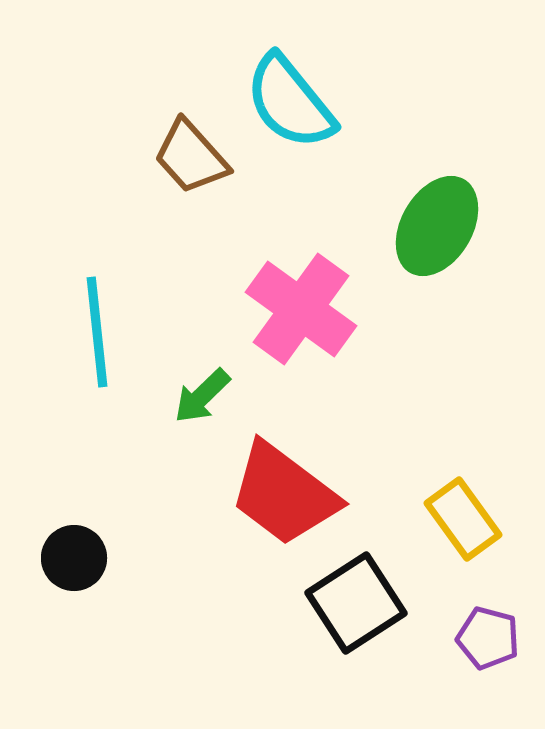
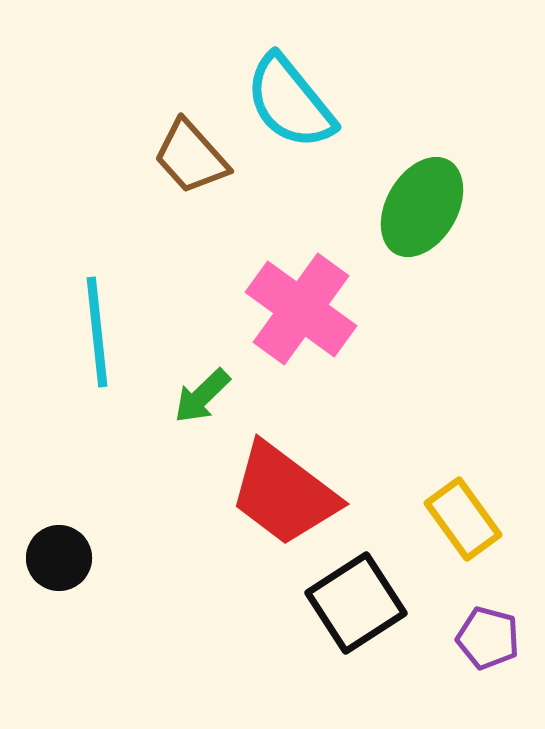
green ellipse: moved 15 px left, 19 px up
black circle: moved 15 px left
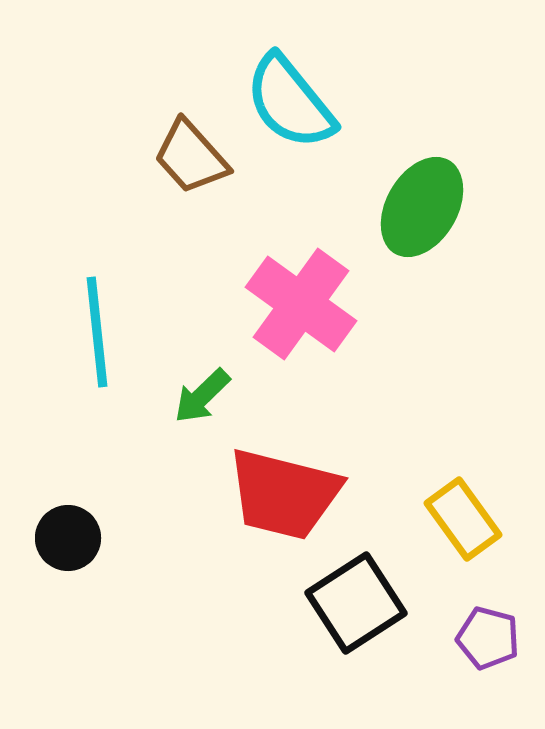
pink cross: moved 5 px up
red trapezoid: rotated 23 degrees counterclockwise
black circle: moved 9 px right, 20 px up
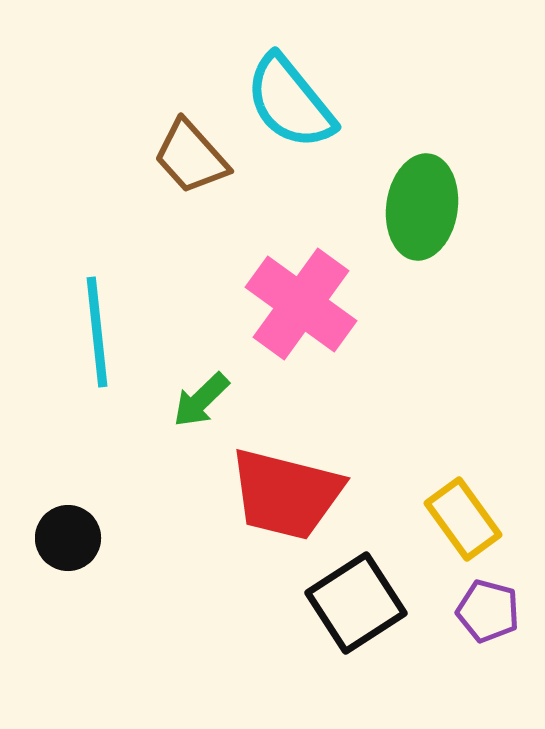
green ellipse: rotated 22 degrees counterclockwise
green arrow: moved 1 px left, 4 px down
red trapezoid: moved 2 px right
purple pentagon: moved 27 px up
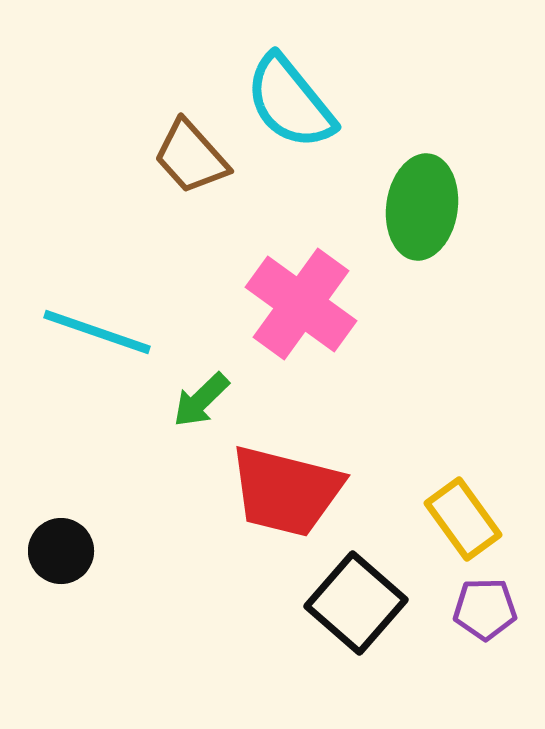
cyan line: rotated 65 degrees counterclockwise
red trapezoid: moved 3 px up
black circle: moved 7 px left, 13 px down
black square: rotated 16 degrees counterclockwise
purple pentagon: moved 3 px left, 2 px up; rotated 16 degrees counterclockwise
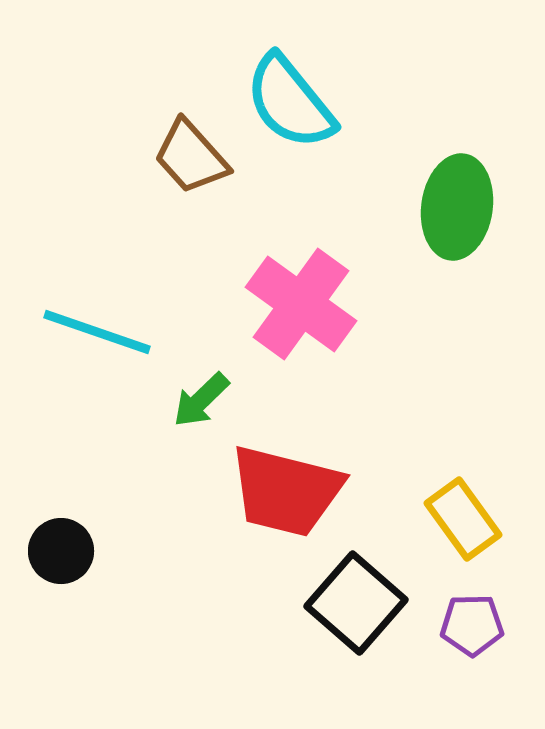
green ellipse: moved 35 px right
purple pentagon: moved 13 px left, 16 px down
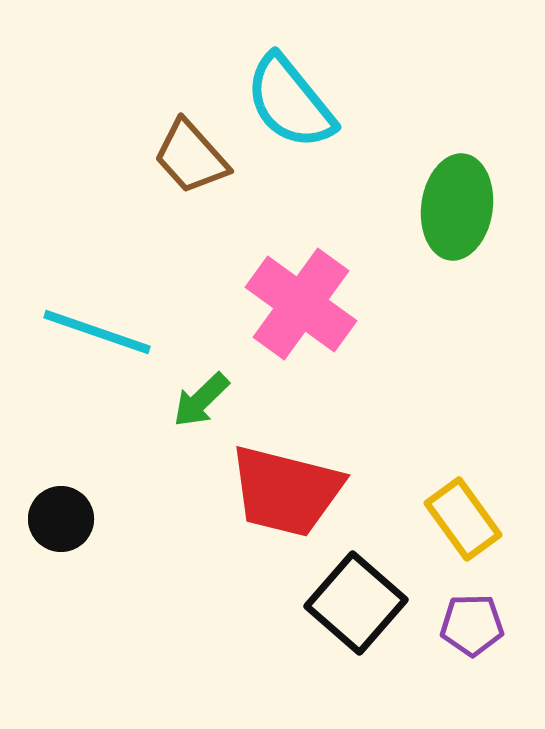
black circle: moved 32 px up
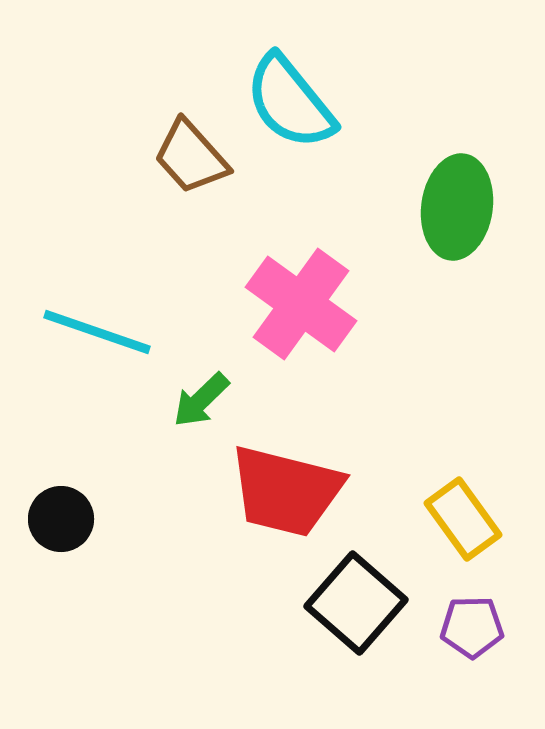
purple pentagon: moved 2 px down
